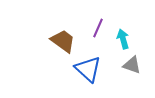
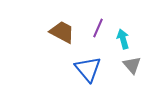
brown trapezoid: moved 1 px left, 9 px up; rotated 8 degrees counterclockwise
gray triangle: rotated 30 degrees clockwise
blue triangle: rotated 8 degrees clockwise
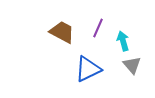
cyan arrow: moved 2 px down
blue triangle: rotated 44 degrees clockwise
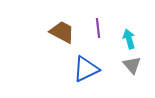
purple line: rotated 30 degrees counterclockwise
cyan arrow: moved 6 px right, 2 px up
blue triangle: moved 2 px left
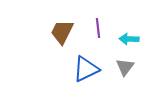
brown trapezoid: rotated 92 degrees counterclockwise
cyan arrow: rotated 72 degrees counterclockwise
gray triangle: moved 7 px left, 2 px down; rotated 18 degrees clockwise
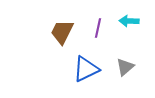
purple line: rotated 18 degrees clockwise
cyan arrow: moved 18 px up
gray triangle: rotated 12 degrees clockwise
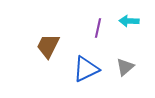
brown trapezoid: moved 14 px left, 14 px down
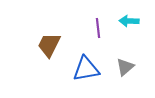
purple line: rotated 18 degrees counterclockwise
brown trapezoid: moved 1 px right, 1 px up
blue triangle: rotated 16 degrees clockwise
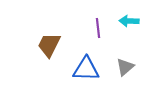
blue triangle: rotated 12 degrees clockwise
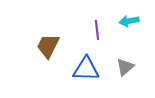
cyan arrow: rotated 12 degrees counterclockwise
purple line: moved 1 px left, 2 px down
brown trapezoid: moved 1 px left, 1 px down
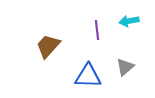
brown trapezoid: rotated 16 degrees clockwise
blue triangle: moved 2 px right, 7 px down
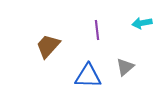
cyan arrow: moved 13 px right, 2 px down
